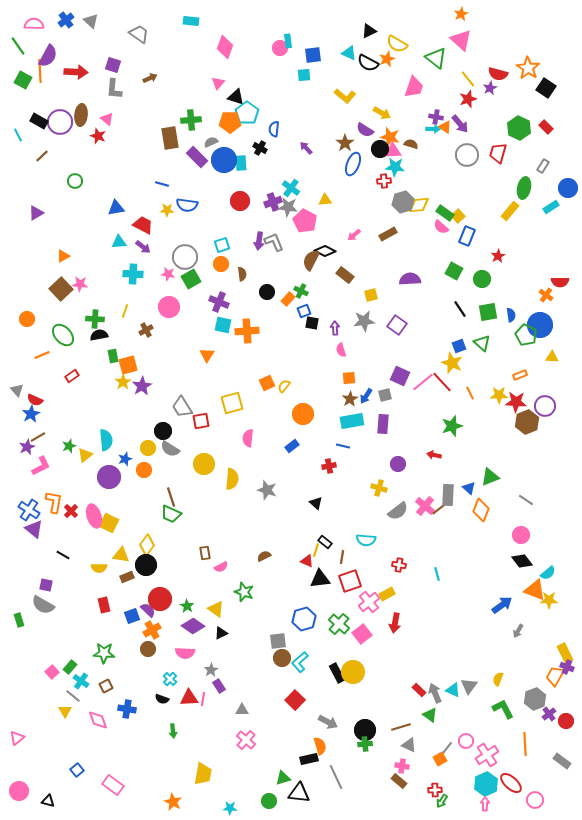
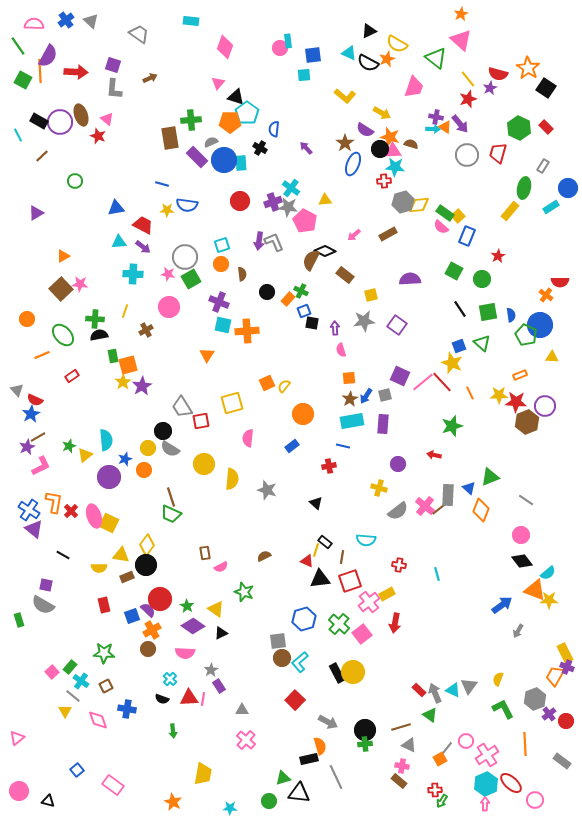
brown ellipse at (81, 115): rotated 25 degrees counterclockwise
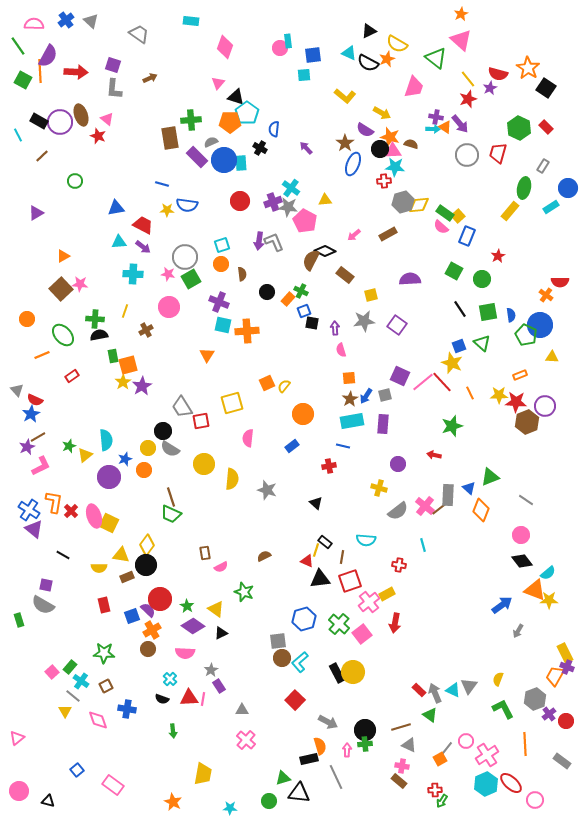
cyan line at (437, 574): moved 14 px left, 29 px up
pink arrow at (485, 804): moved 138 px left, 54 px up
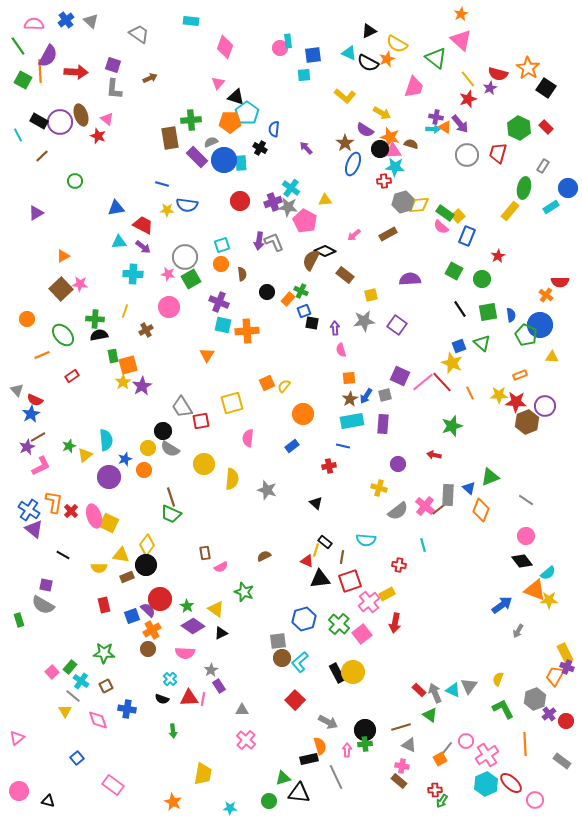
pink circle at (521, 535): moved 5 px right, 1 px down
blue square at (77, 770): moved 12 px up
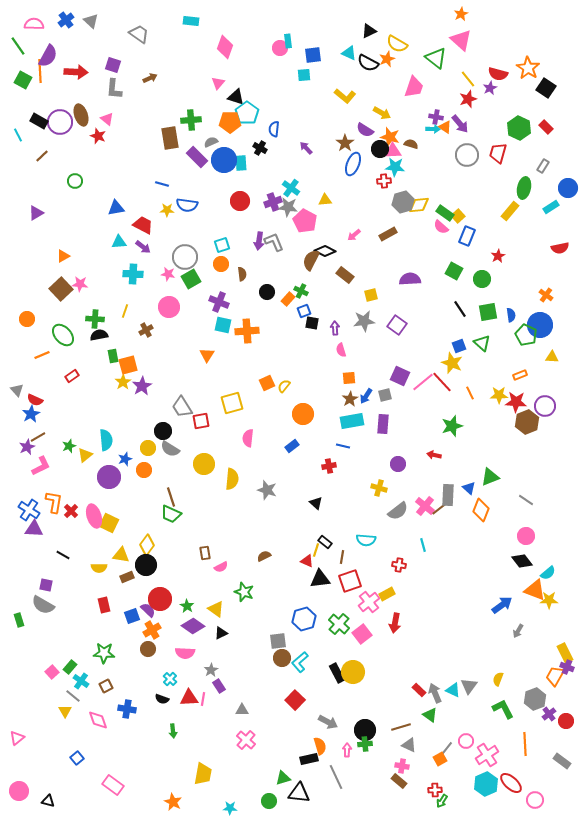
red semicircle at (560, 282): moved 34 px up; rotated 12 degrees counterclockwise
purple triangle at (34, 529): rotated 36 degrees counterclockwise
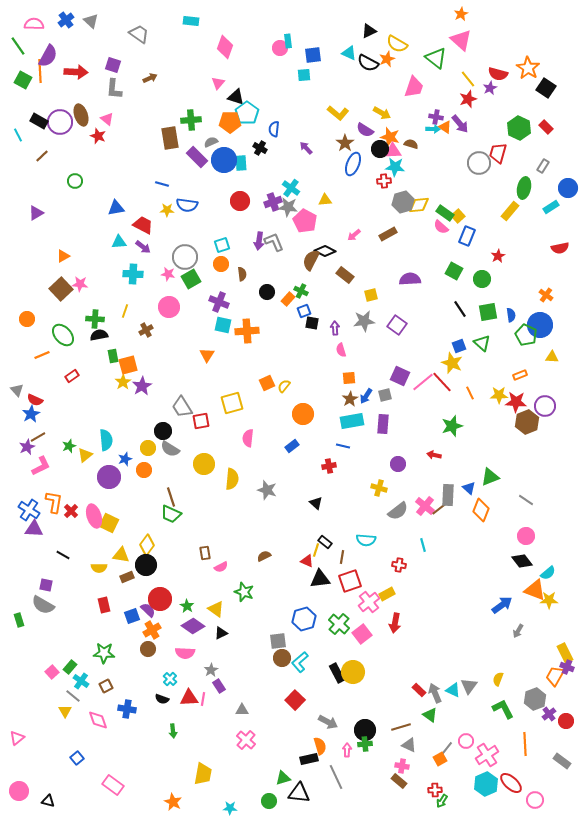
yellow L-shape at (345, 96): moved 7 px left, 17 px down
gray circle at (467, 155): moved 12 px right, 8 px down
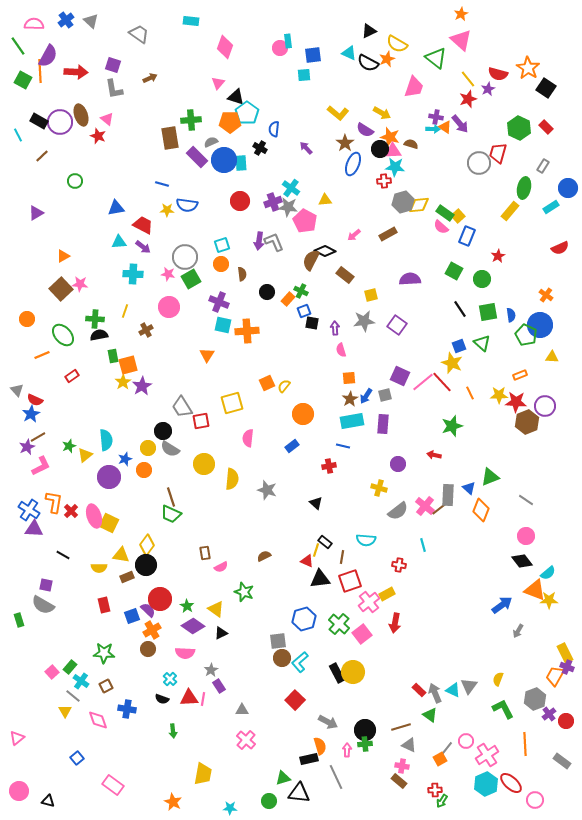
purple star at (490, 88): moved 2 px left, 1 px down
gray L-shape at (114, 89): rotated 15 degrees counterclockwise
red semicircle at (560, 248): rotated 12 degrees counterclockwise
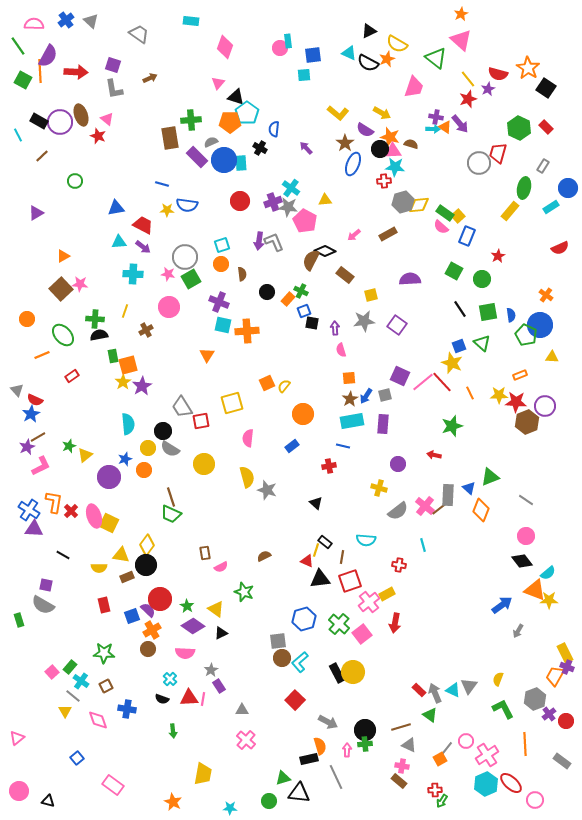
cyan semicircle at (106, 440): moved 22 px right, 16 px up
yellow semicircle at (232, 479): moved 15 px right, 2 px up; rotated 20 degrees counterclockwise
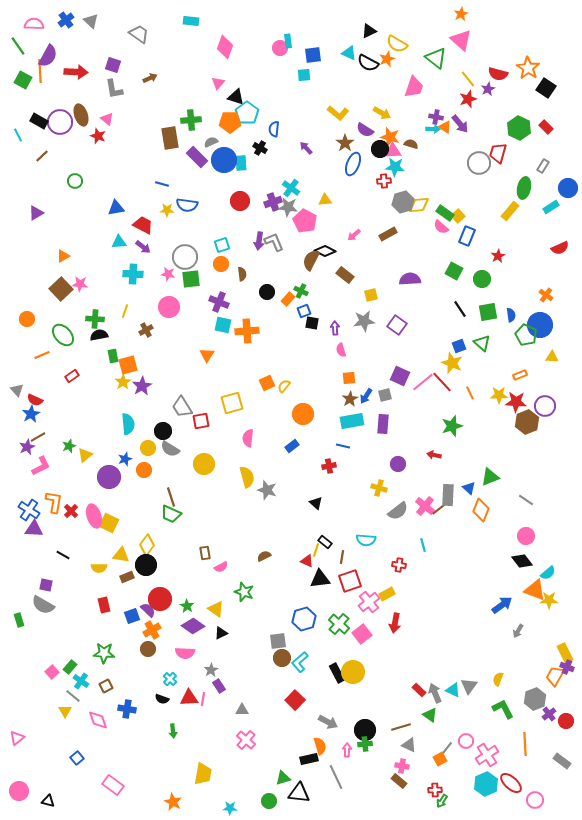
green square at (191, 279): rotated 24 degrees clockwise
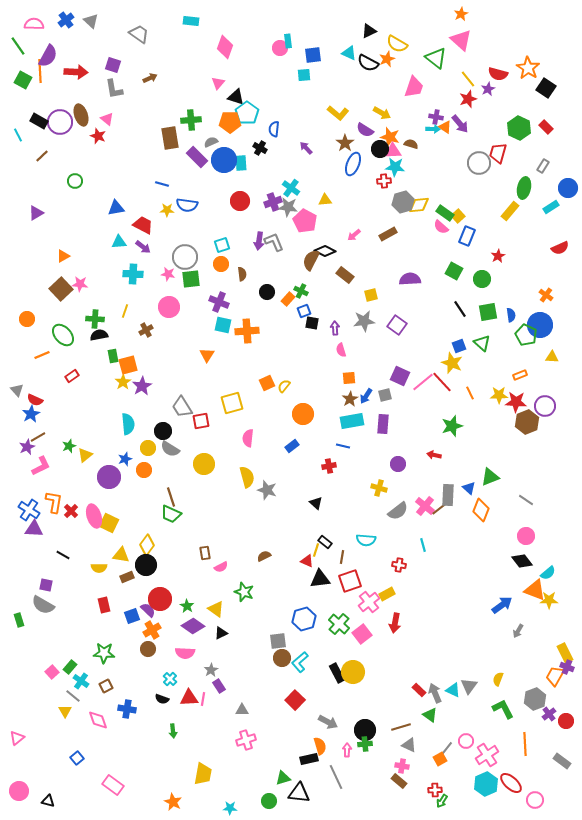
pink cross at (246, 740): rotated 30 degrees clockwise
